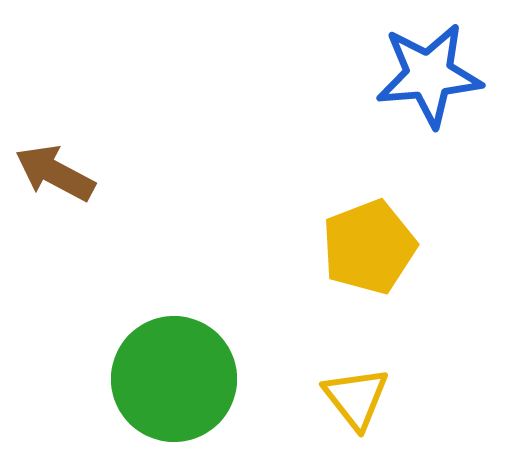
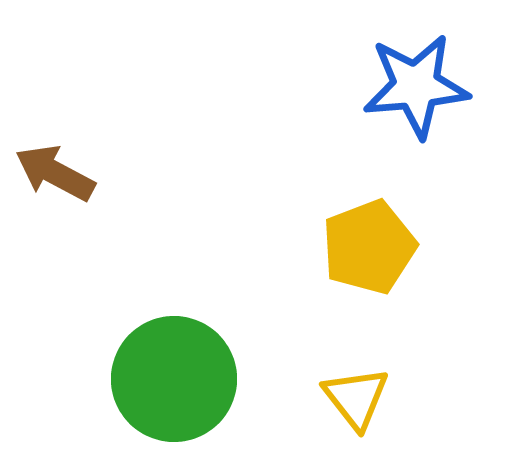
blue star: moved 13 px left, 11 px down
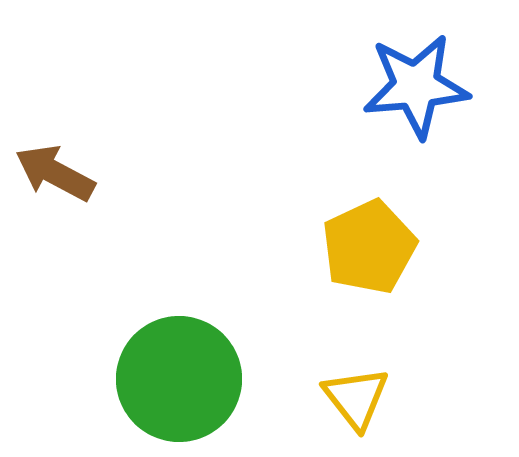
yellow pentagon: rotated 4 degrees counterclockwise
green circle: moved 5 px right
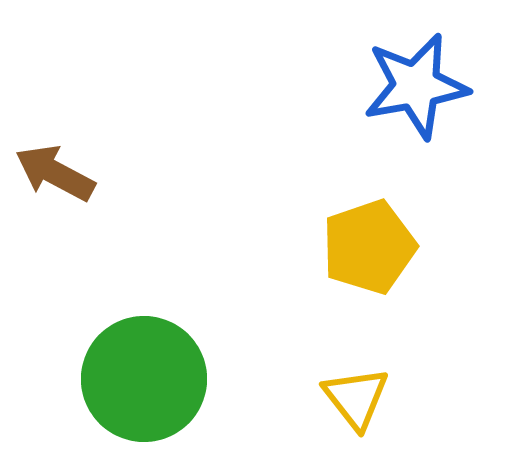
blue star: rotated 5 degrees counterclockwise
yellow pentagon: rotated 6 degrees clockwise
green circle: moved 35 px left
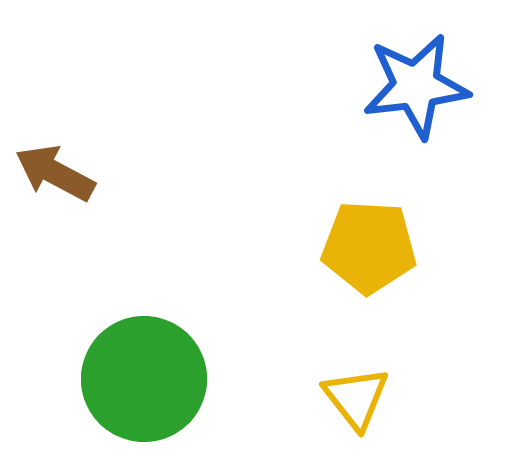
blue star: rotated 3 degrees clockwise
yellow pentagon: rotated 22 degrees clockwise
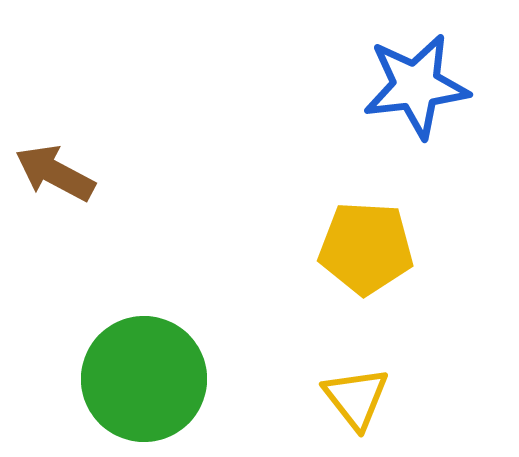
yellow pentagon: moved 3 px left, 1 px down
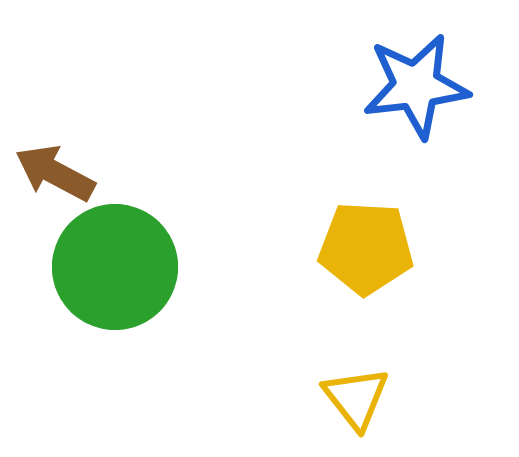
green circle: moved 29 px left, 112 px up
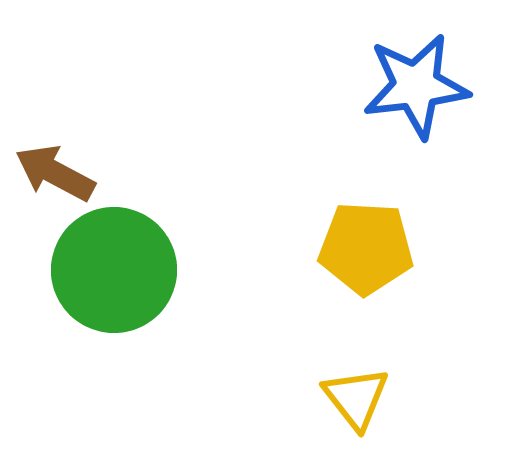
green circle: moved 1 px left, 3 px down
